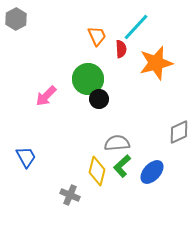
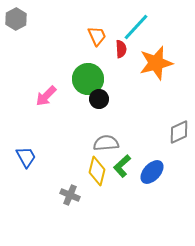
gray semicircle: moved 11 px left
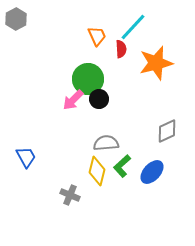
cyan line: moved 3 px left
pink arrow: moved 27 px right, 4 px down
gray diamond: moved 12 px left, 1 px up
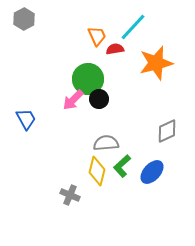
gray hexagon: moved 8 px right
red semicircle: moved 6 px left; rotated 96 degrees counterclockwise
blue trapezoid: moved 38 px up
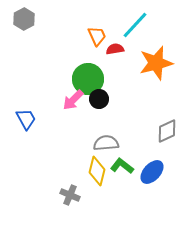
cyan line: moved 2 px right, 2 px up
green L-shape: rotated 80 degrees clockwise
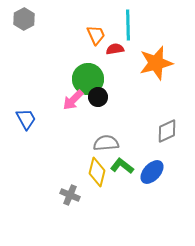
cyan line: moved 7 px left; rotated 44 degrees counterclockwise
orange trapezoid: moved 1 px left, 1 px up
black circle: moved 1 px left, 2 px up
yellow diamond: moved 1 px down
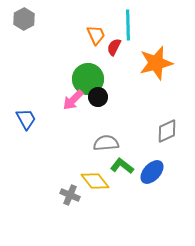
red semicircle: moved 1 px left, 2 px up; rotated 54 degrees counterclockwise
yellow diamond: moved 2 px left, 9 px down; rotated 52 degrees counterclockwise
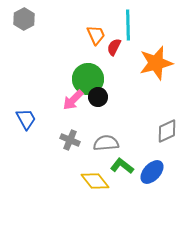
gray cross: moved 55 px up
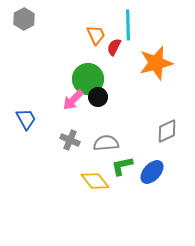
green L-shape: rotated 50 degrees counterclockwise
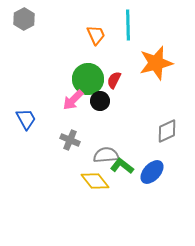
red semicircle: moved 33 px down
black circle: moved 2 px right, 4 px down
gray semicircle: moved 12 px down
green L-shape: rotated 50 degrees clockwise
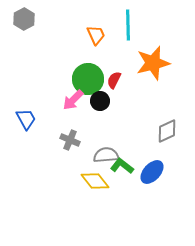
orange star: moved 3 px left
